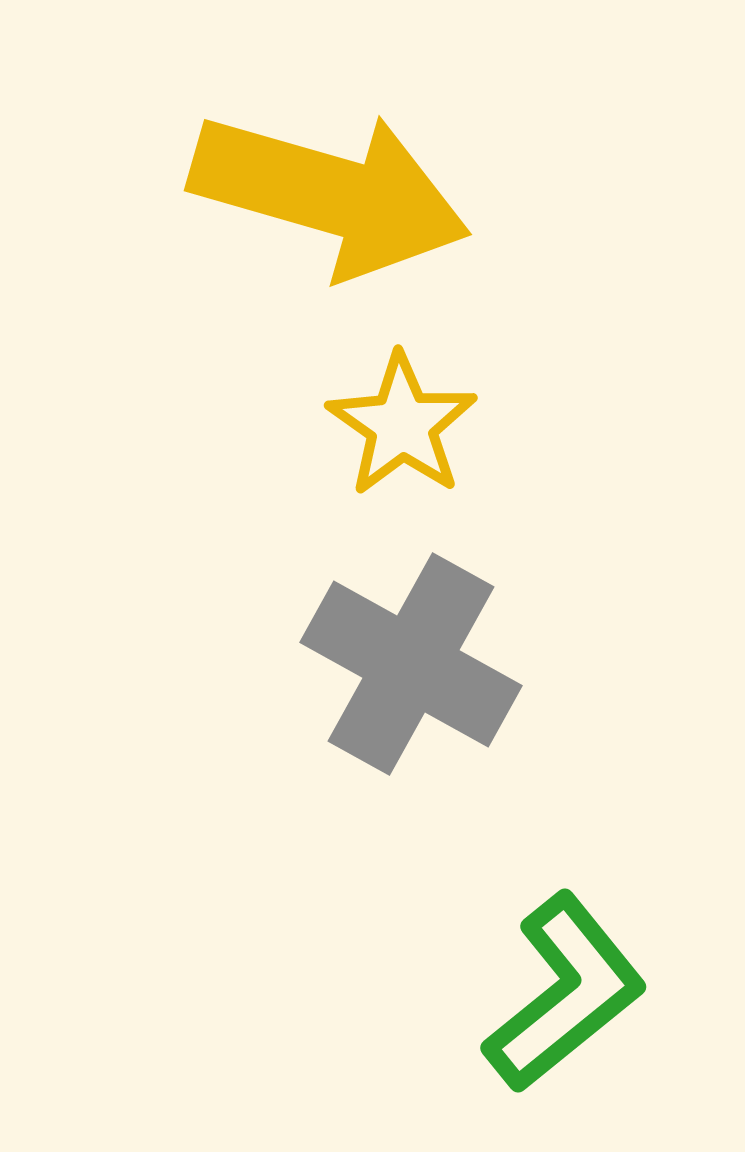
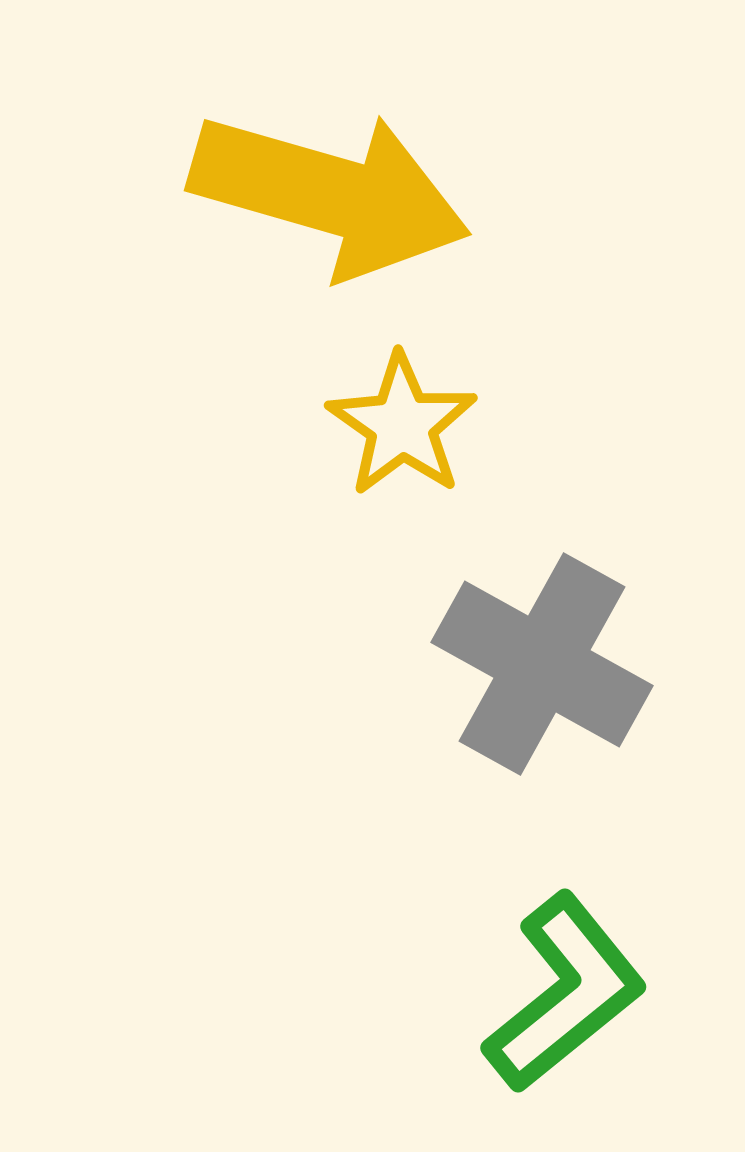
gray cross: moved 131 px right
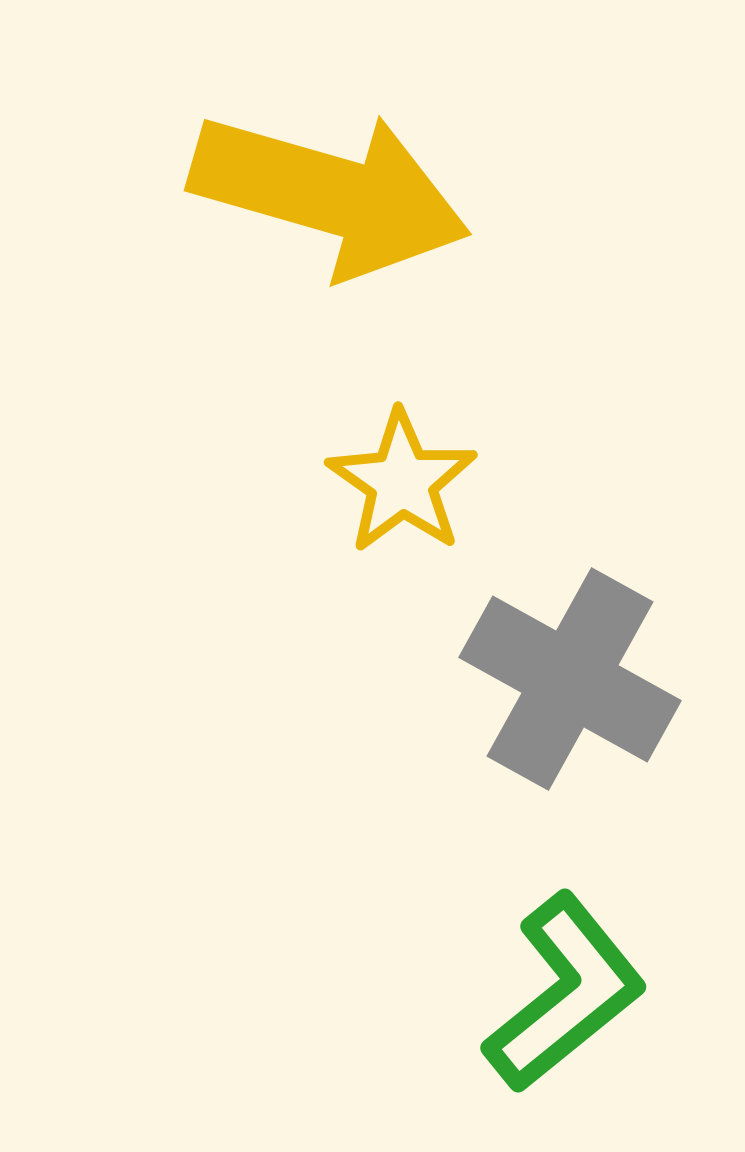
yellow star: moved 57 px down
gray cross: moved 28 px right, 15 px down
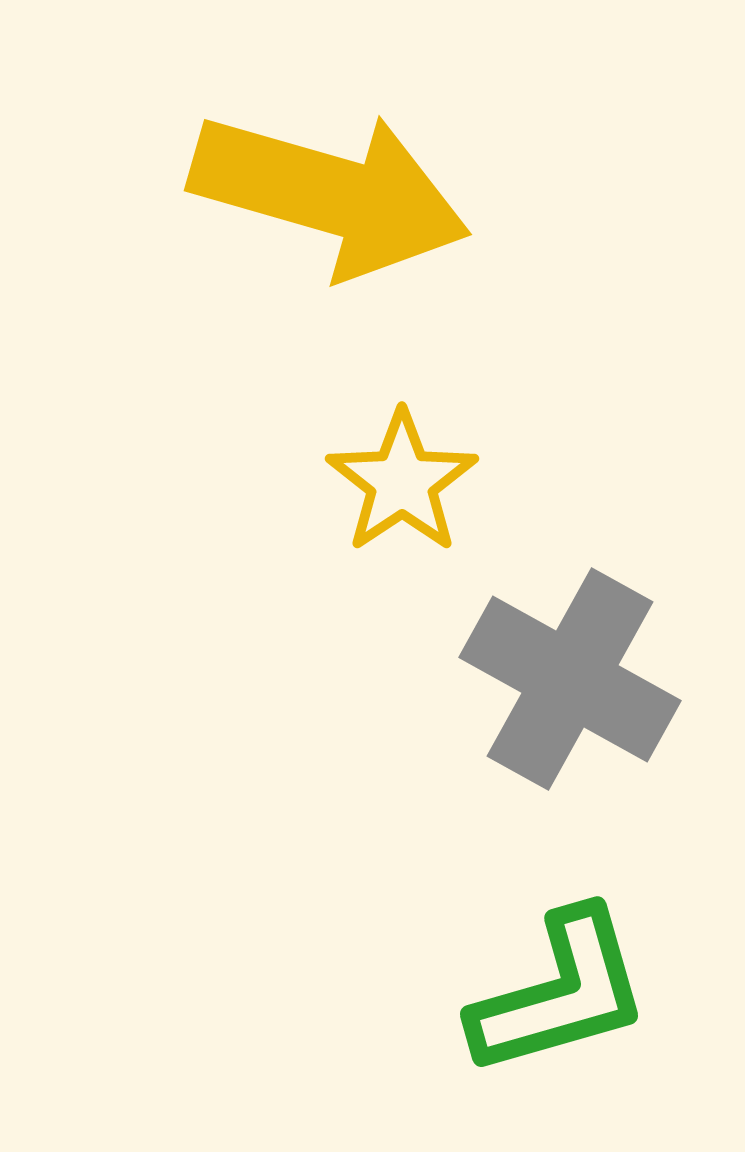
yellow star: rotated 3 degrees clockwise
green L-shape: moved 5 px left; rotated 23 degrees clockwise
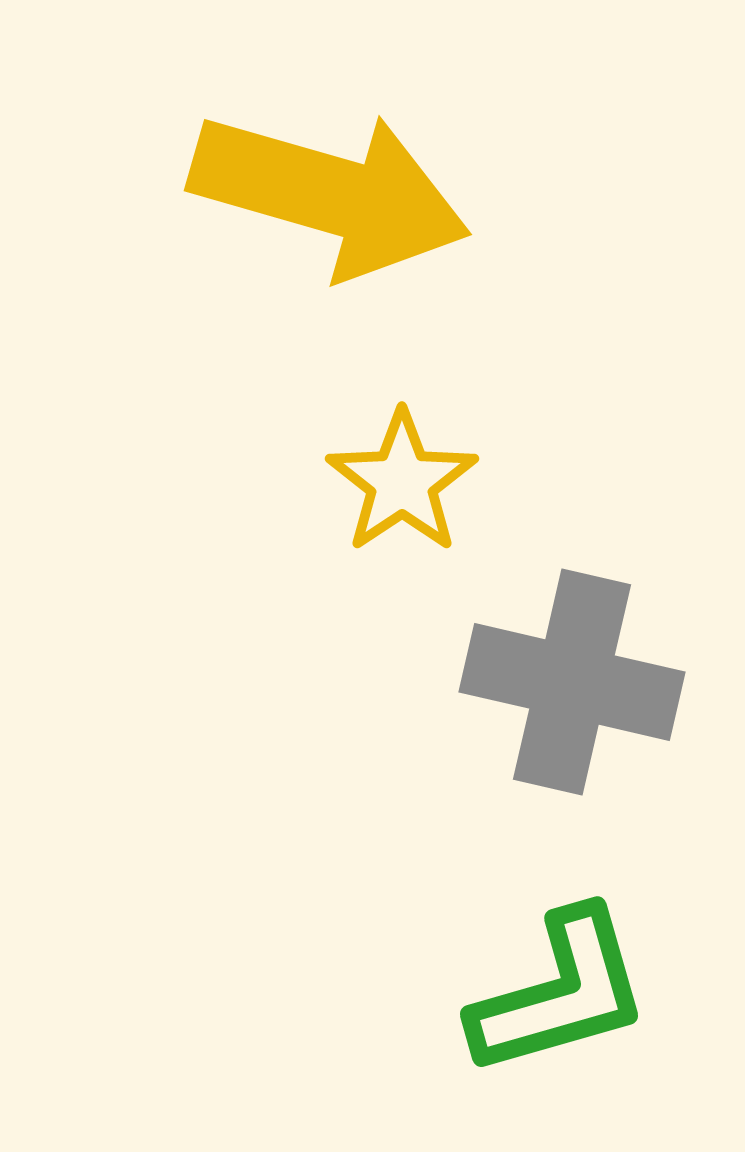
gray cross: moved 2 px right, 3 px down; rotated 16 degrees counterclockwise
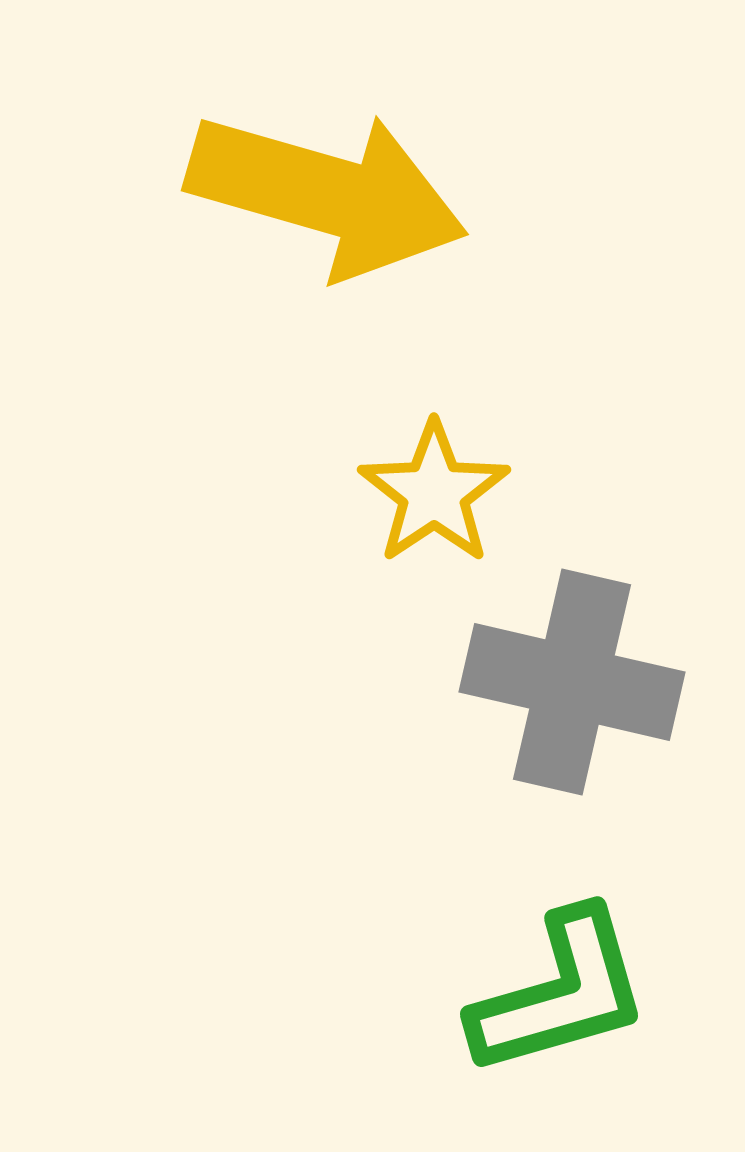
yellow arrow: moved 3 px left
yellow star: moved 32 px right, 11 px down
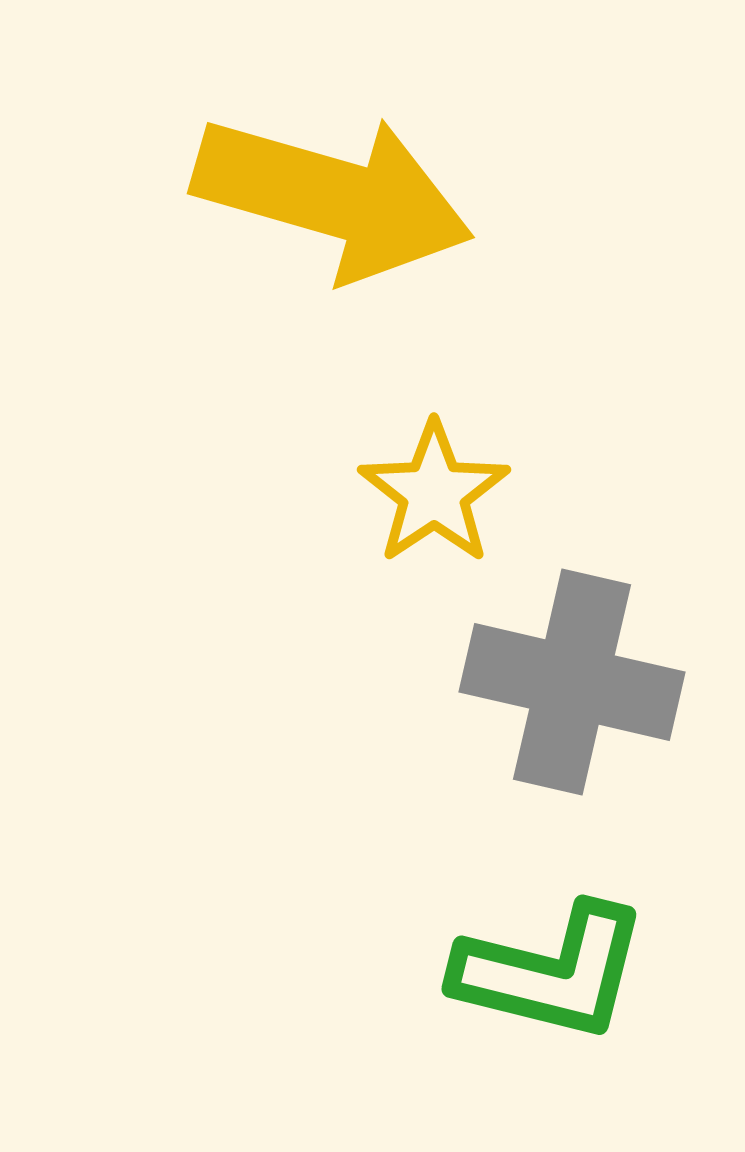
yellow arrow: moved 6 px right, 3 px down
green L-shape: moved 9 px left, 21 px up; rotated 30 degrees clockwise
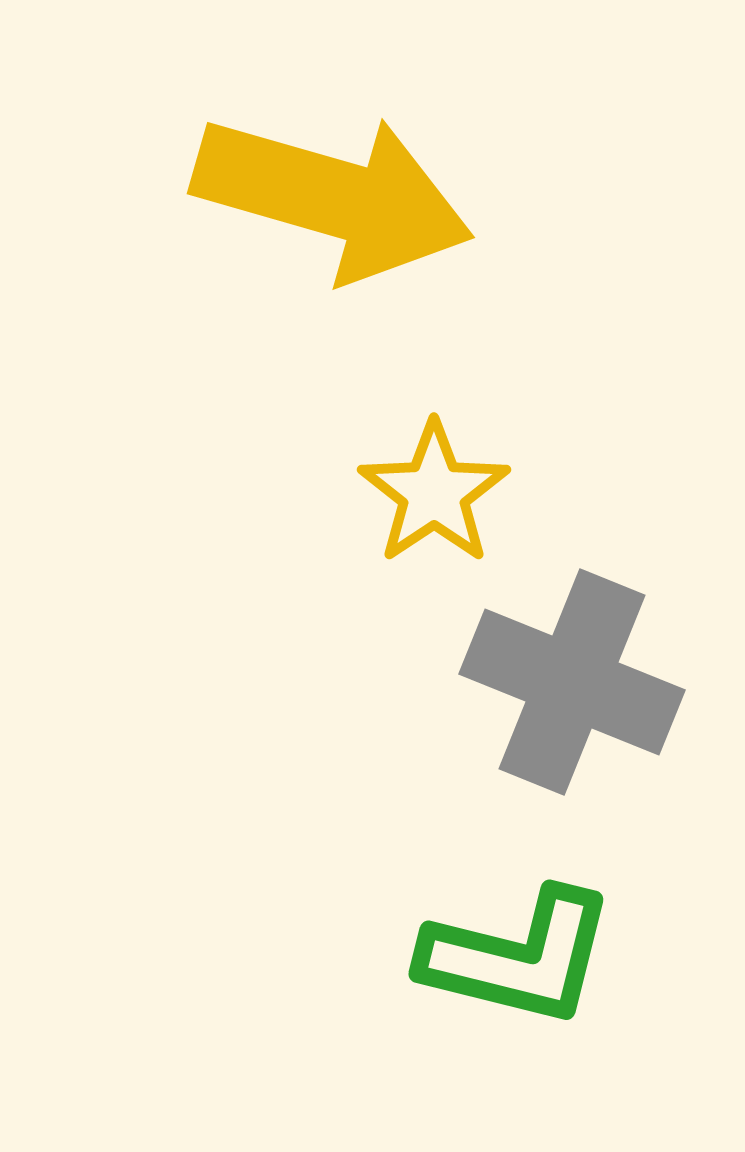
gray cross: rotated 9 degrees clockwise
green L-shape: moved 33 px left, 15 px up
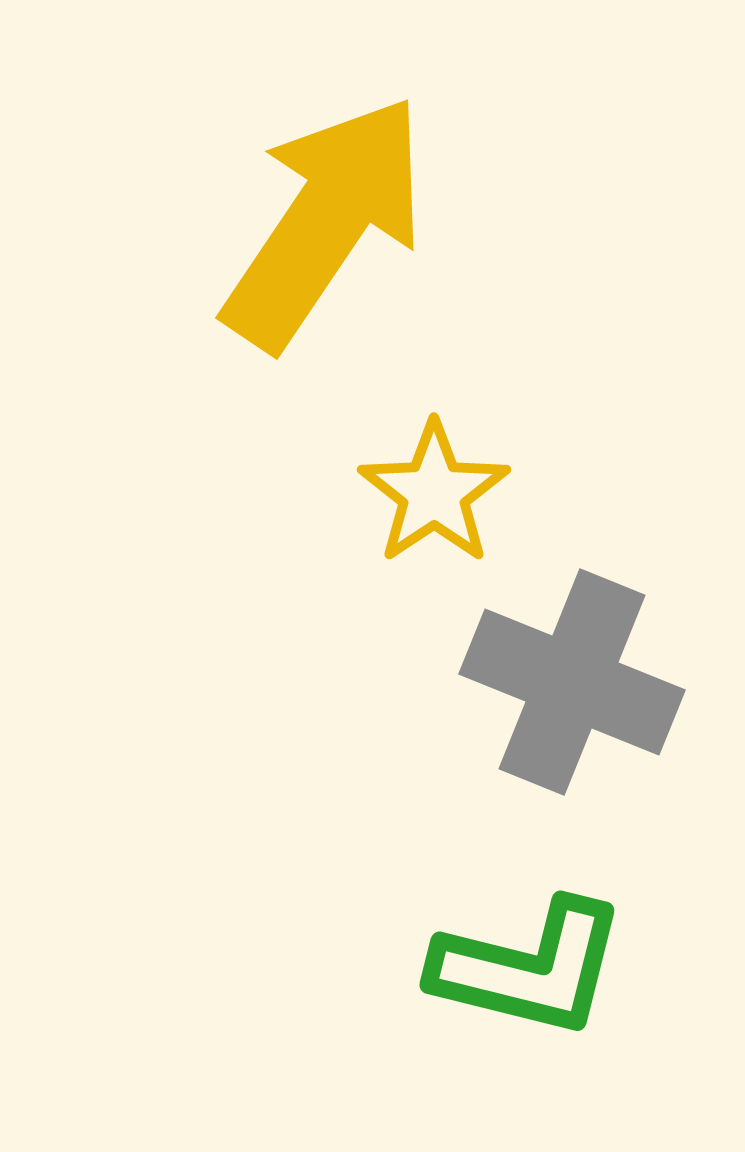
yellow arrow: moved 8 px left, 25 px down; rotated 72 degrees counterclockwise
green L-shape: moved 11 px right, 11 px down
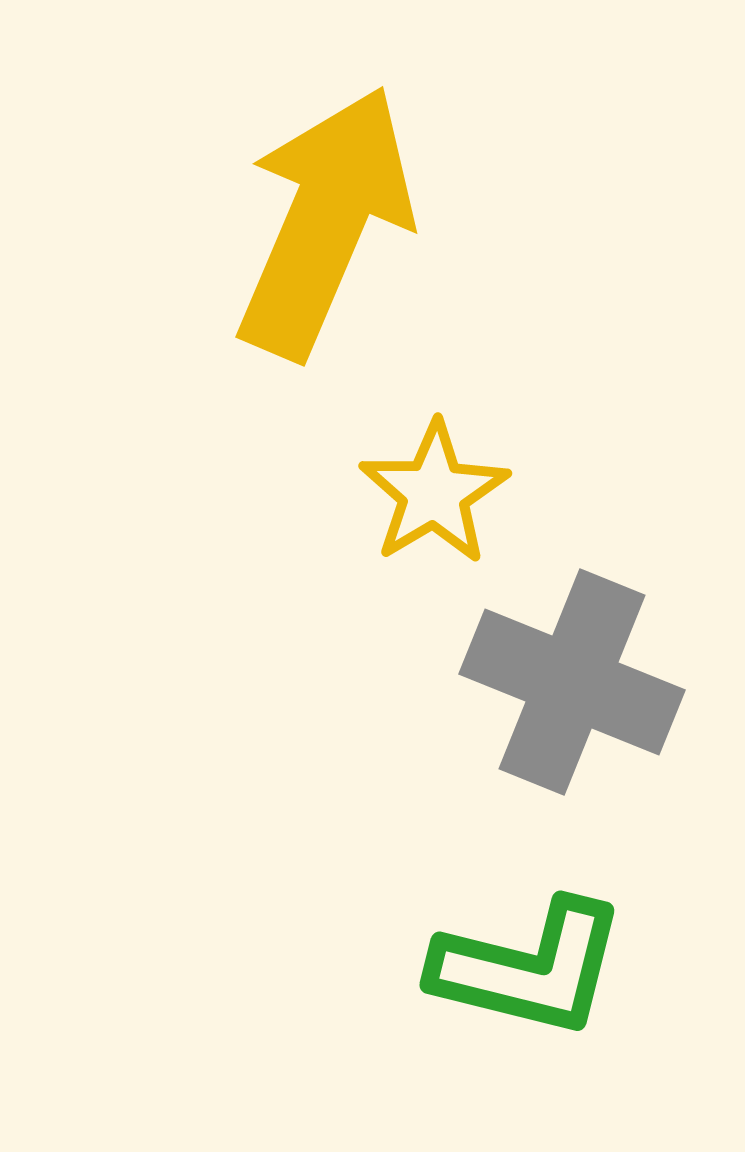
yellow arrow: rotated 11 degrees counterclockwise
yellow star: rotated 3 degrees clockwise
